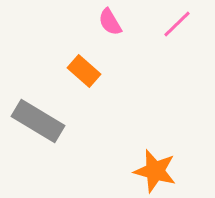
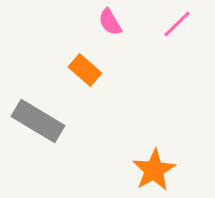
orange rectangle: moved 1 px right, 1 px up
orange star: moved 1 px left, 1 px up; rotated 27 degrees clockwise
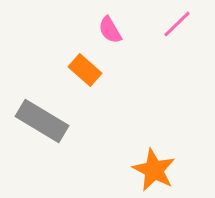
pink semicircle: moved 8 px down
gray rectangle: moved 4 px right
orange star: rotated 15 degrees counterclockwise
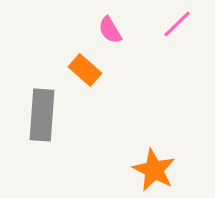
gray rectangle: moved 6 px up; rotated 63 degrees clockwise
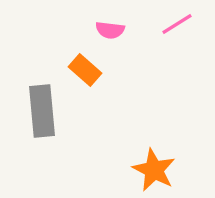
pink line: rotated 12 degrees clockwise
pink semicircle: rotated 52 degrees counterclockwise
gray rectangle: moved 4 px up; rotated 9 degrees counterclockwise
